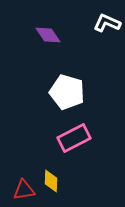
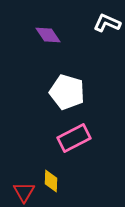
red triangle: moved 2 px down; rotated 50 degrees counterclockwise
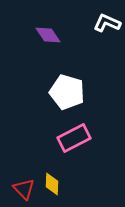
yellow diamond: moved 1 px right, 3 px down
red triangle: moved 3 px up; rotated 15 degrees counterclockwise
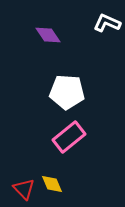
white pentagon: rotated 12 degrees counterclockwise
pink rectangle: moved 5 px left, 1 px up; rotated 12 degrees counterclockwise
yellow diamond: rotated 25 degrees counterclockwise
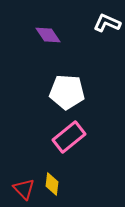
yellow diamond: rotated 30 degrees clockwise
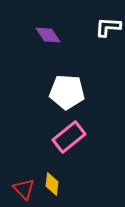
white L-shape: moved 1 px right, 4 px down; rotated 20 degrees counterclockwise
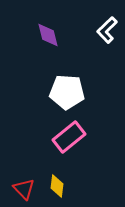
white L-shape: moved 1 px left, 3 px down; rotated 48 degrees counterclockwise
purple diamond: rotated 20 degrees clockwise
yellow diamond: moved 5 px right, 2 px down
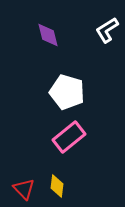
white L-shape: rotated 12 degrees clockwise
white pentagon: rotated 12 degrees clockwise
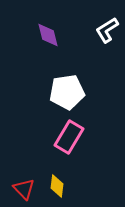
white pentagon: rotated 24 degrees counterclockwise
pink rectangle: rotated 20 degrees counterclockwise
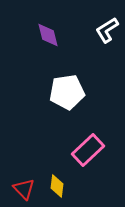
pink rectangle: moved 19 px right, 13 px down; rotated 16 degrees clockwise
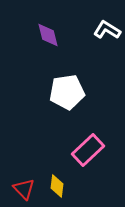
white L-shape: rotated 64 degrees clockwise
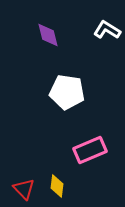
white pentagon: rotated 16 degrees clockwise
pink rectangle: moved 2 px right; rotated 20 degrees clockwise
